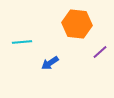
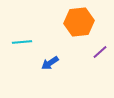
orange hexagon: moved 2 px right, 2 px up; rotated 12 degrees counterclockwise
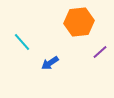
cyan line: rotated 54 degrees clockwise
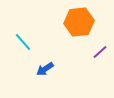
cyan line: moved 1 px right
blue arrow: moved 5 px left, 6 px down
